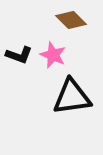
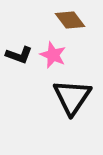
brown diamond: moved 1 px left; rotated 8 degrees clockwise
black triangle: rotated 48 degrees counterclockwise
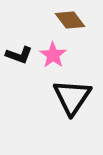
pink star: rotated 12 degrees clockwise
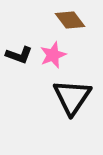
pink star: rotated 16 degrees clockwise
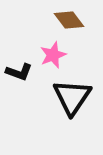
brown diamond: moved 1 px left
black L-shape: moved 17 px down
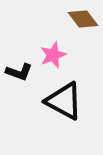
brown diamond: moved 14 px right, 1 px up
black triangle: moved 8 px left, 4 px down; rotated 36 degrees counterclockwise
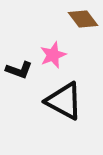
black L-shape: moved 2 px up
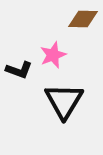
brown diamond: rotated 52 degrees counterclockwise
black triangle: rotated 33 degrees clockwise
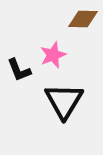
black L-shape: rotated 48 degrees clockwise
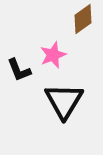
brown diamond: rotated 36 degrees counterclockwise
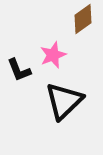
black triangle: rotated 15 degrees clockwise
